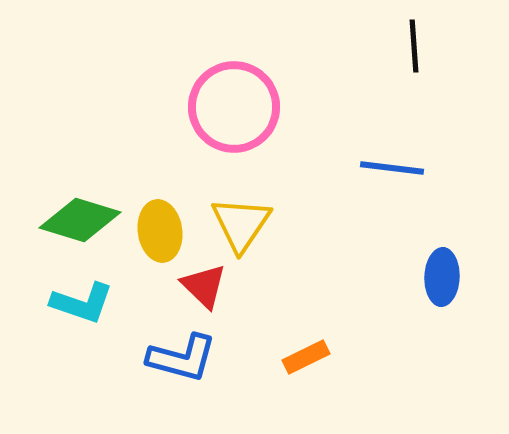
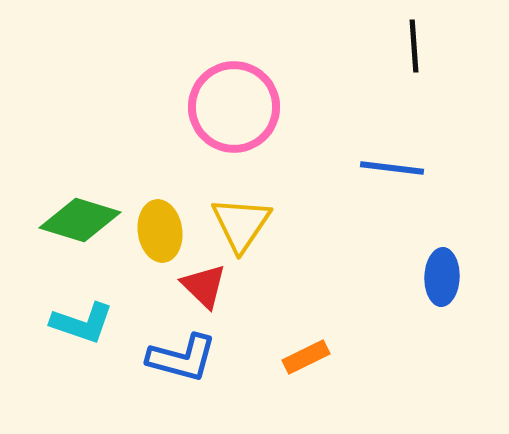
cyan L-shape: moved 20 px down
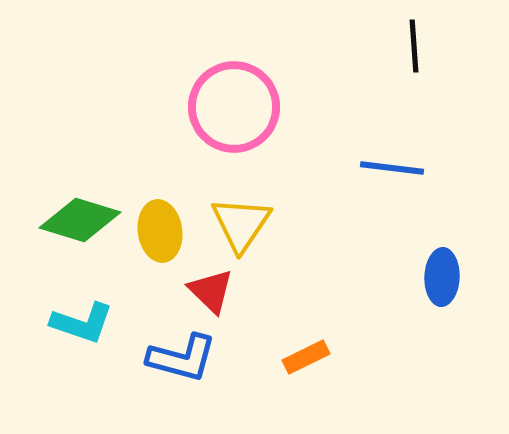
red triangle: moved 7 px right, 5 px down
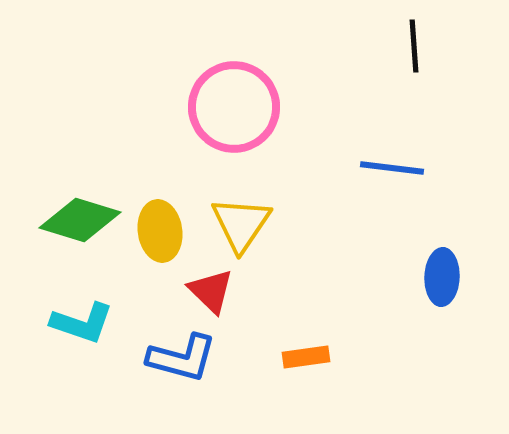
orange rectangle: rotated 18 degrees clockwise
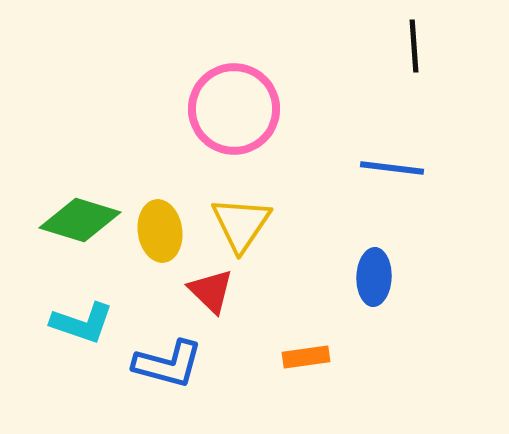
pink circle: moved 2 px down
blue ellipse: moved 68 px left
blue L-shape: moved 14 px left, 6 px down
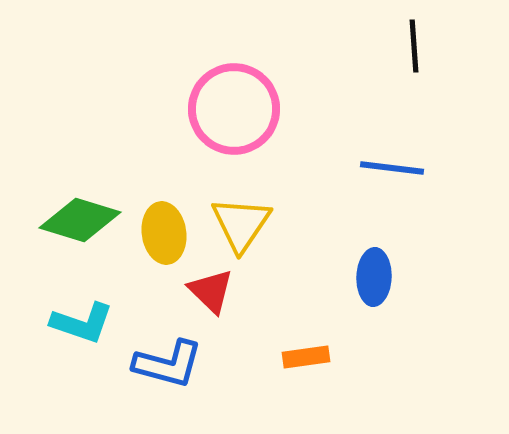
yellow ellipse: moved 4 px right, 2 px down
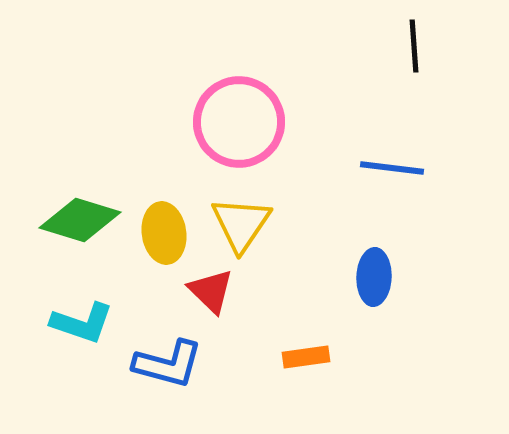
pink circle: moved 5 px right, 13 px down
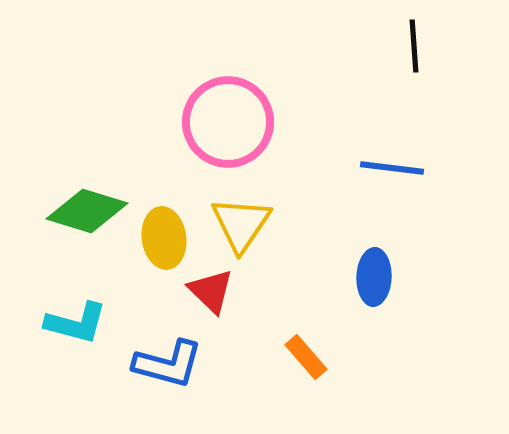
pink circle: moved 11 px left
green diamond: moved 7 px right, 9 px up
yellow ellipse: moved 5 px down
cyan L-shape: moved 6 px left; rotated 4 degrees counterclockwise
orange rectangle: rotated 57 degrees clockwise
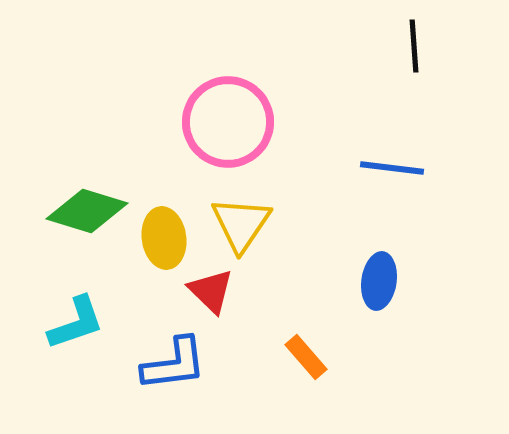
blue ellipse: moved 5 px right, 4 px down; rotated 6 degrees clockwise
cyan L-shape: rotated 34 degrees counterclockwise
blue L-shape: moved 6 px right; rotated 22 degrees counterclockwise
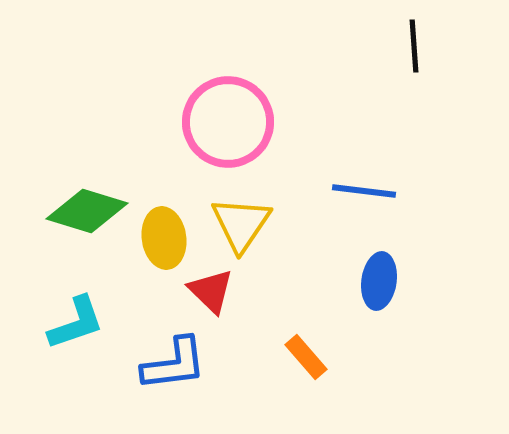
blue line: moved 28 px left, 23 px down
